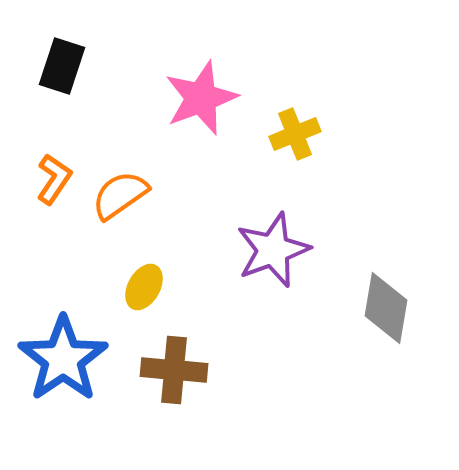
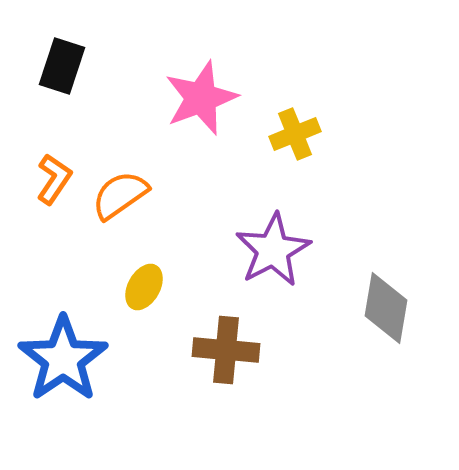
purple star: rotated 8 degrees counterclockwise
brown cross: moved 52 px right, 20 px up
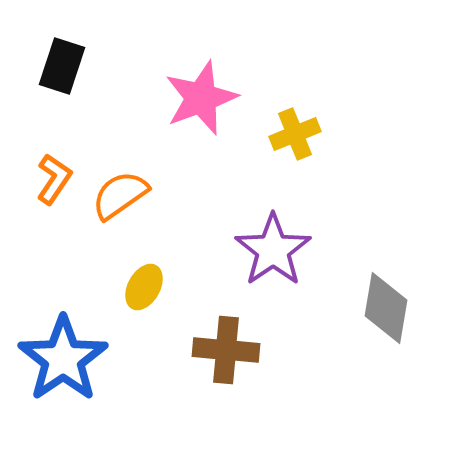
purple star: rotated 6 degrees counterclockwise
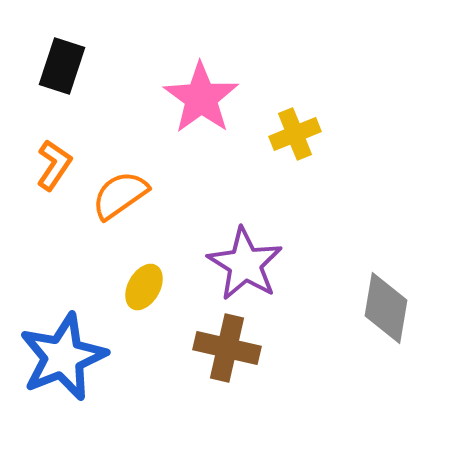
pink star: rotated 16 degrees counterclockwise
orange L-shape: moved 14 px up
purple star: moved 28 px left, 14 px down; rotated 6 degrees counterclockwise
brown cross: moved 1 px right, 2 px up; rotated 8 degrees clockwise
blue star: moved 2 px up; rotated 12 degrees clockwise
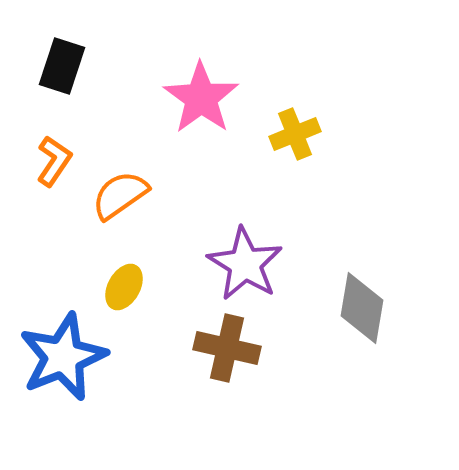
orange L-shape: moved 4 px up
yellow ellipse: moved 20 px left
gray diamond: moved 24 px left
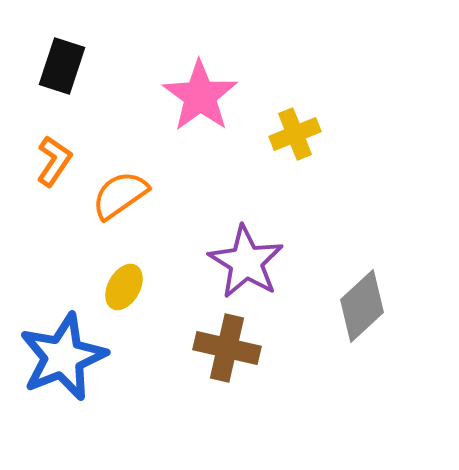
pink star: moved 1 px left, 2 px up
purple star: moved 1 px right, 2 px up
gray diamond: moved 2 px up; rotated 38 degrees clockwise
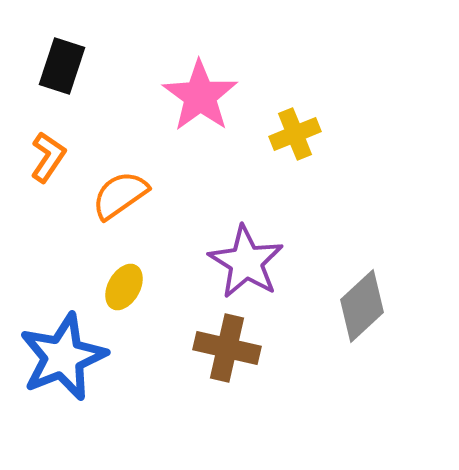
orange L-shape: moved 6 px left, 4 px up
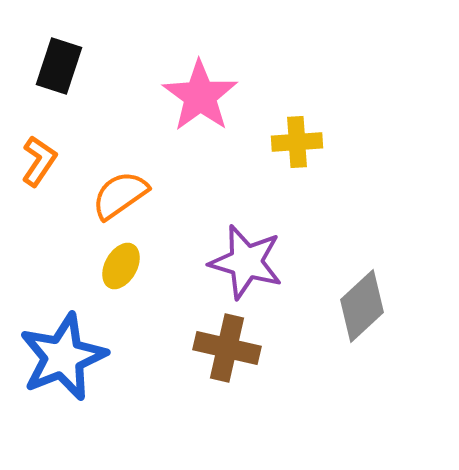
black rectangle: moved 3 px left
yellow cross: moved 2 px right, 8 px down; rotated 18 degrees clockwise
orange L-shape: moved 9 px left, 4 px down
purple star: rotated 16 degrees counterclockwise
yellow ellipse: moved 3 px left, 21 px up
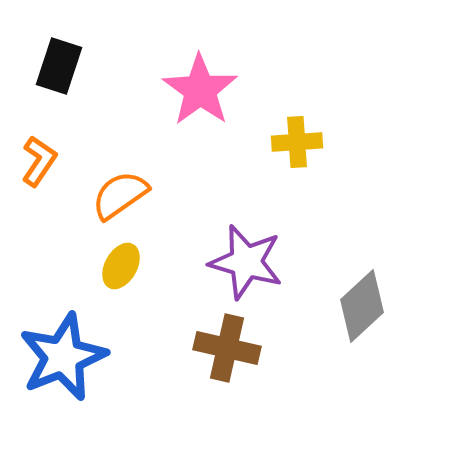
pink star: moved 6 px up
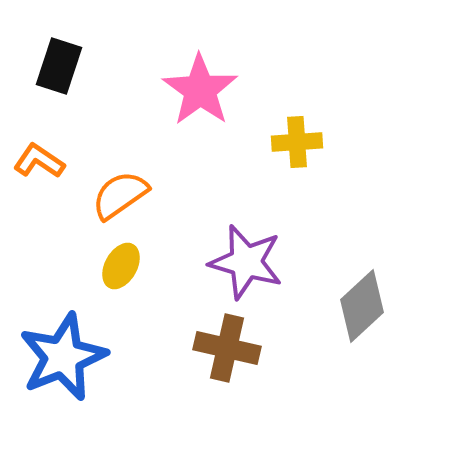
orange L-shape: rotated 90 degrees counterclockwise
